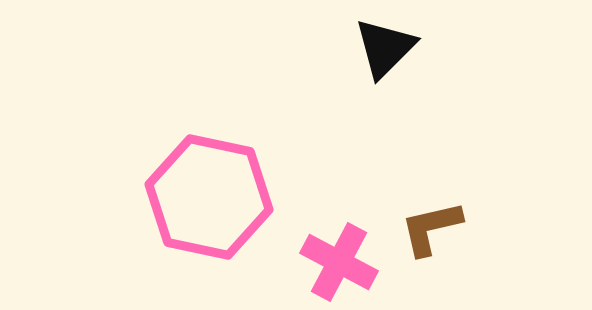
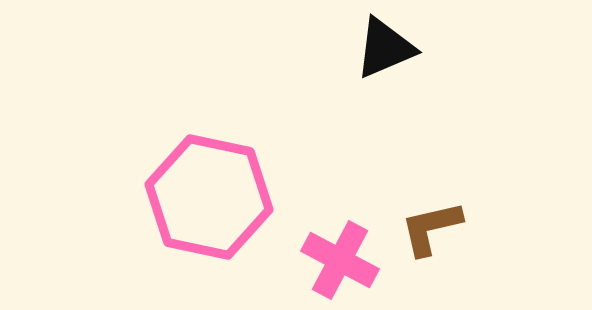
black triangle: rotated 22 degrees clockwise
pink cross: moved 1 px right, 2 px up
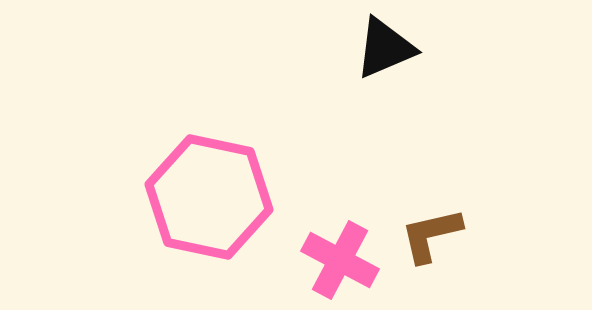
brown L-shape: moved 7 px down
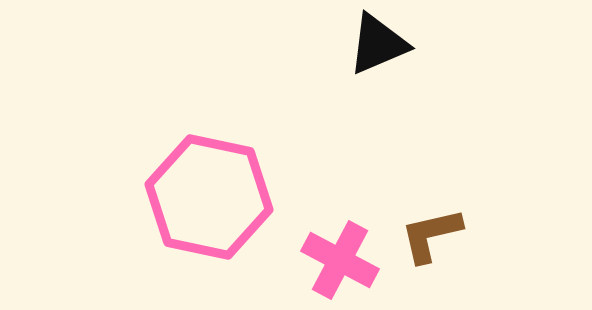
black triangle: moved 7 px left, 4 px up
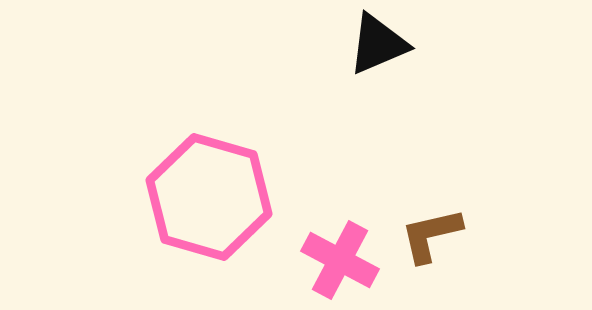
pink hexagon: rotated 4 degrees clockwise
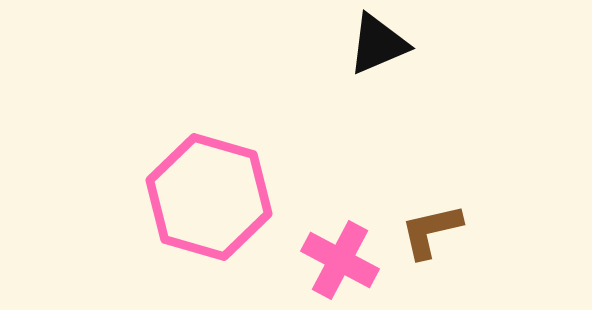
brown L-shape: moved 4 px up
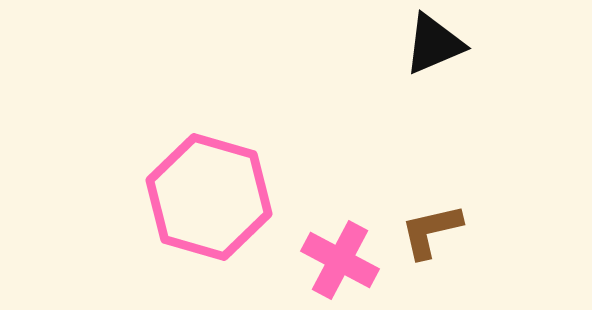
black triangle: moved 56 px right
